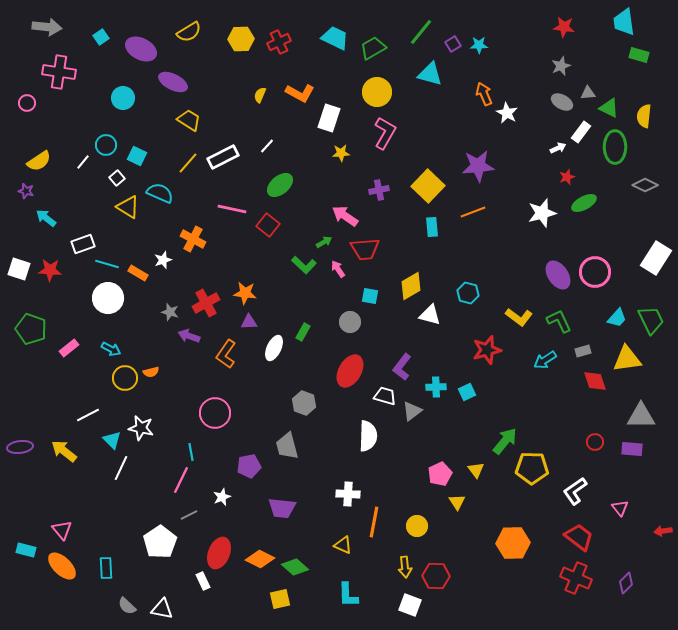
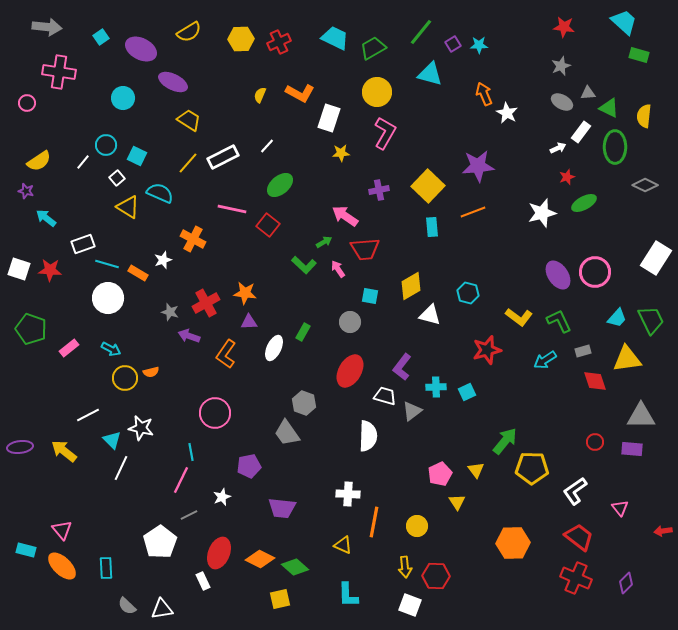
cyan trapezoid at (624, 22): rotated 140 degrees clockwise
gray trapezoid at (287, 446): moved 13 px up; rotated 20 degrees counterclockwise
white triangle at (162, 609): rotated 20 degrees counterclockwise
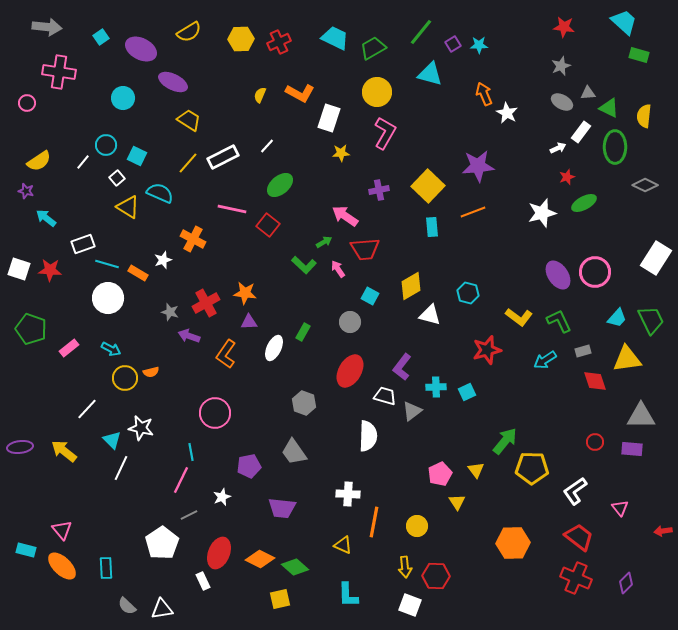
cyan square at (370, 296): rotated 18 degrees clockwise
white line at (88, 415): moved 1 px left, 6 px up; rotated 20 degrees counterclockwise
gray trapezoid at (287, 433): moved 7 px right, 19 px down
white pentagon at (160, 542): moved 2 px right, 1 px down
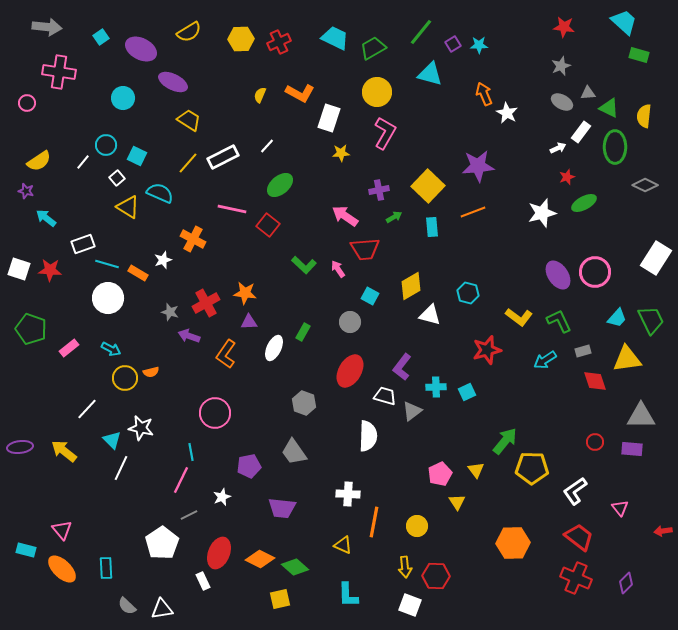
green arrow at (324, 242): moved 70 px right, 25 px up
orange ellipse at (62, 566): moved 3 px down
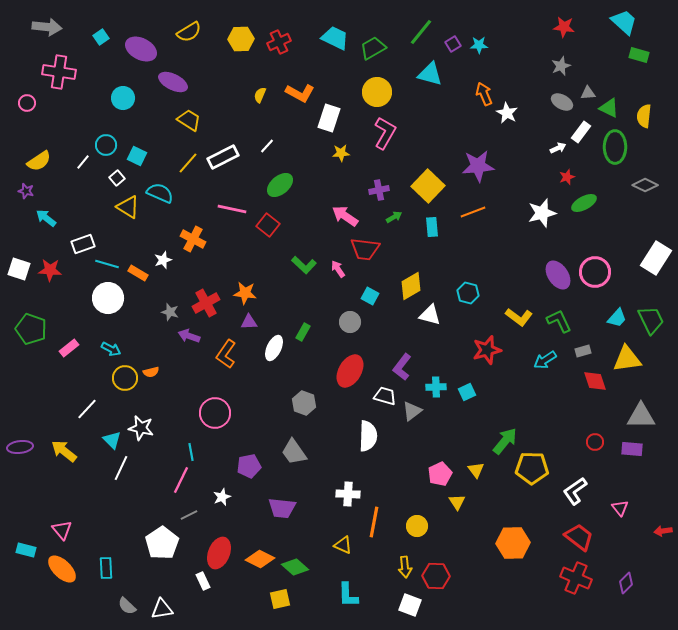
red trapezoid at (365, 249): rotated 12 degrees clockwise
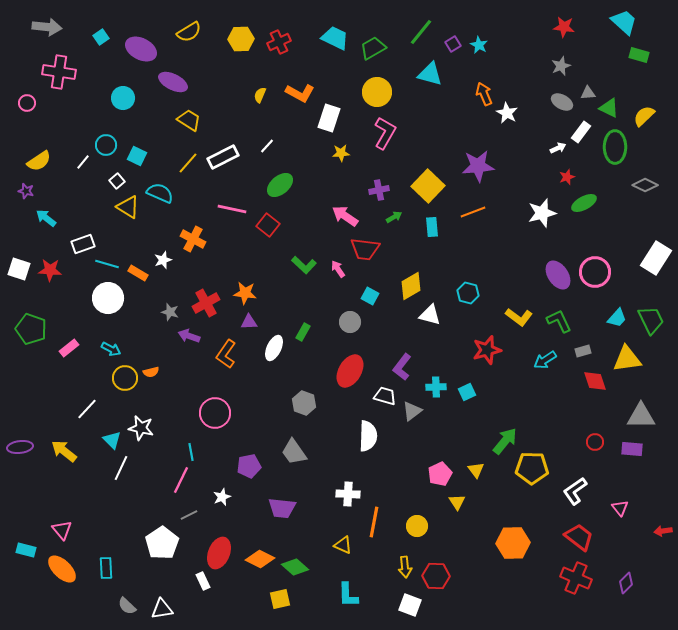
cyan star at (479, 45): rotated 30 degrees clockwise
yellow semicircle at (644, 116): rotated 40 degrees clockwise
white square at (117, 178): moved 3 px down
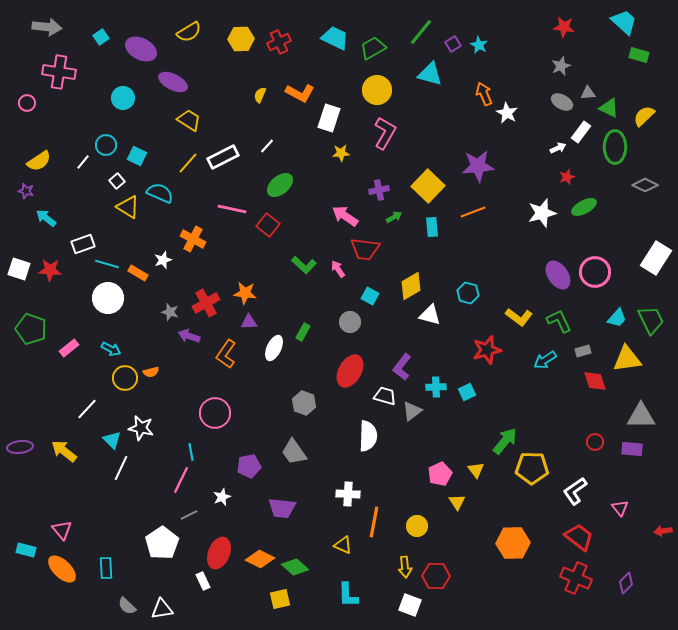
yellow circle at (377, 92): moved 2 px up
green ellipse at (584, 203): moved 4 px down
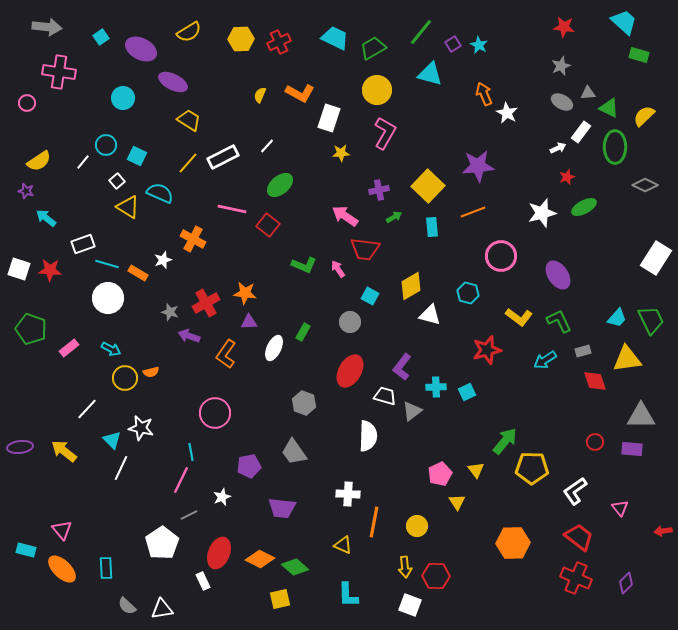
green L-shape at (304, 265): rotated 20 degrees counterclockwise
pink circle at (595, 272): moved 94 px left, 16 px up
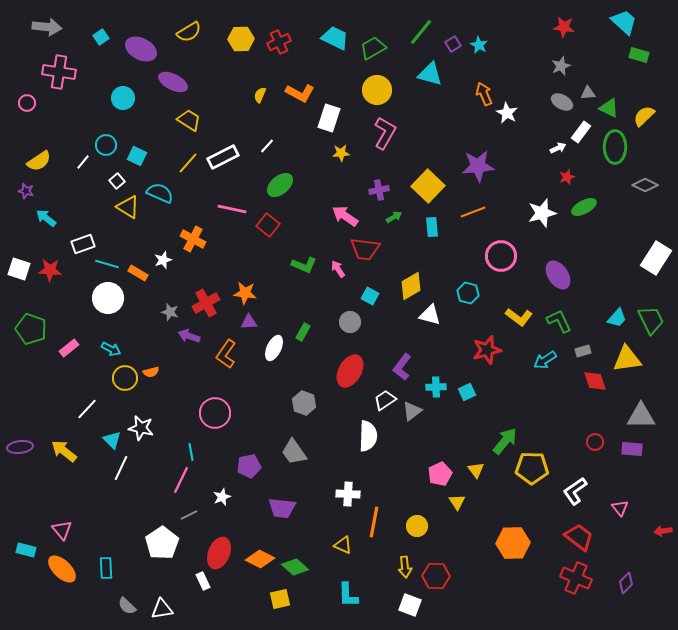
white trapezoid at (385, 396): moved 4 px down; rotated 50 degrees counterclockwise
